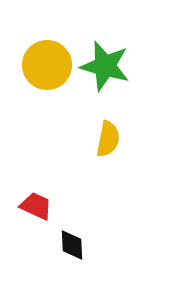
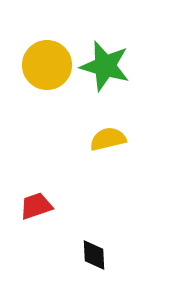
yellow semicircle: rotated 114 degrees counterclockwise
red trapezoid: rotated 44 degrees counterclockwise
black diamond: moved 22 px right, 10 px down
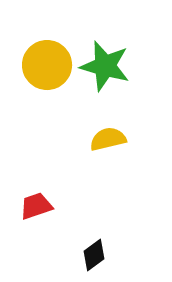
black diamond: rotated 56 degrees clockwise
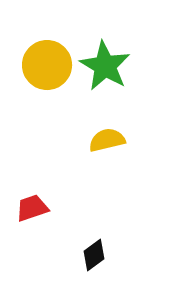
green star: rotated 15 degrees clockwise
yellow semicircle: moved 1 px left, 1 px down
red trapezoid: moved 4 px left, 2 px down
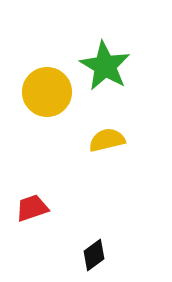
yellow circle: moved 27 px down
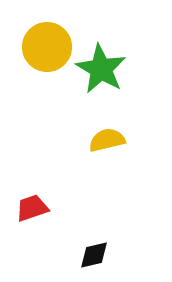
green star: moved 4 px left, 3 px down
yellow circle: moved 45 px up
black diamond: rotated 24 degrees clockwise
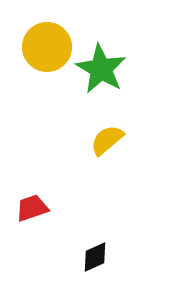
yellow semicircle: rotated 27 degrees counterclockwise
black diamond: moved 1 px right, 2 px down; rotated 12 degrees counterclockwise
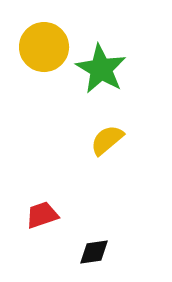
yellow circle: moved 3 px left
red trapezoid: moved 10 px right, 7 px down
black diamond: moved 1 px left, 5 px up; rotated 16 degrees clockwise
